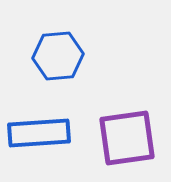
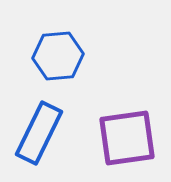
blue rectangle: rotated 60 degrees counterclockwise
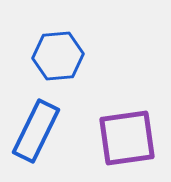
blue rectangle: moved 3 px left, 2 px up
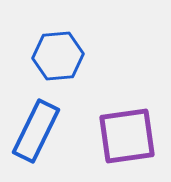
purple square: moved 2 px up
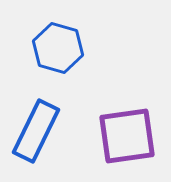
blue hexagon: moved 8 px up; rotated 21 degrees clockwise
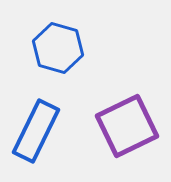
purple square: moved 10 px up; rotated 18 degrees counterclockwise
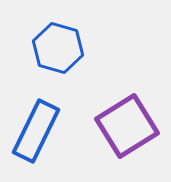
purple square: rotated 6 degrees counterclockwise
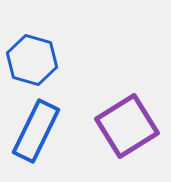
blue hexagon: moved 26 px left, 12 px down
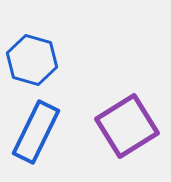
blue rectangle: moved 1 px down
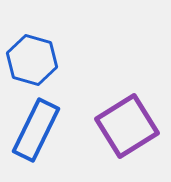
blue rectangle: moved 2 px up
